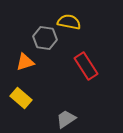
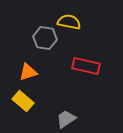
orange triangle: moved 3 px right, 10 px down
red rectangle: rotated 44 degrees counterclockwise
yellow rectangle: moved 2 px right, 3 px down
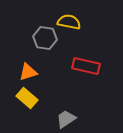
yellow rectangle: moved 4 px right, 3 px up
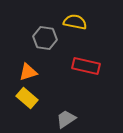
yellow semicircle: moved 6 px right
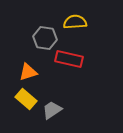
yellow semicircle: rotated 15 degrees counterclockwise
red rectangle: moved 17 px left, 7 px up
yellow rectangle: moved 1 px left, 1 px down
gray trapezoid: moved 14 px left, 9 px up
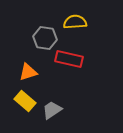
yellow rectangle: moved 1 px left, 2 px down
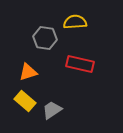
red rectangle: moved 11 px right, 5 px down
